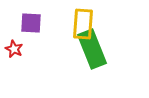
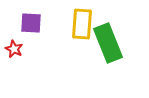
yellow rectangle: moved 1 px left
green rectangle: moved 16 px right, 6 px up
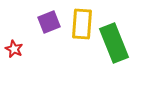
purple square: moved 18 px right, 1 px up; rotated 25 degrees counterclockwise
green rectangle: moved 6 px right
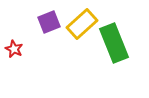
yellow rectangle: rotated 44 degrees clockwise
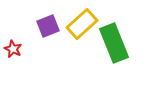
purple square: moved 1 px left, 4 px down
red star: moved 1 px left
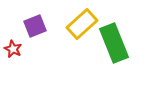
purple square: moved 13 px left
